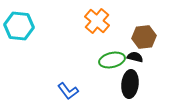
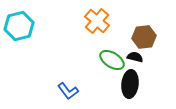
cyan hexagon: rotated 20 degrees counterclockwise
green ellipse: rotated 45 degrees clockwise
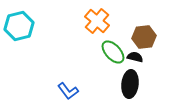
green ellipse: moved 1 px right, 8 px up; rotated 15 degrees clockwise
